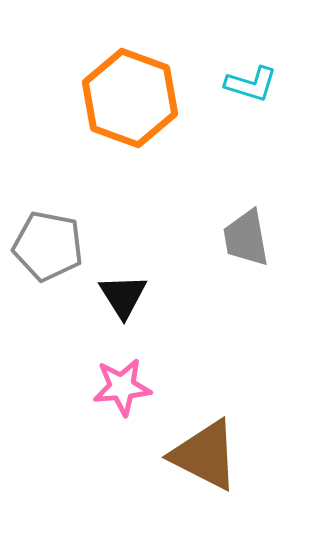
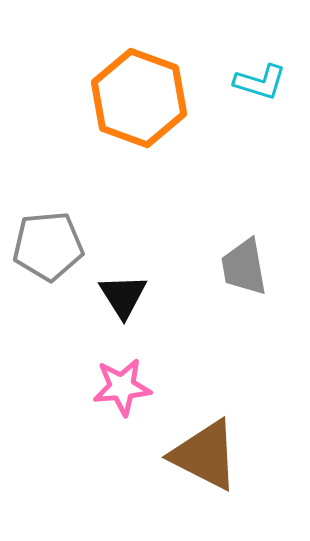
cyan L-shape: moved 9 px right, 2 px up
orange hexagon: moved 9 px right
gray trapezoid: moved 2 px left, 29 px down
gray pentagon: rotated 16 degrees counterclockwise
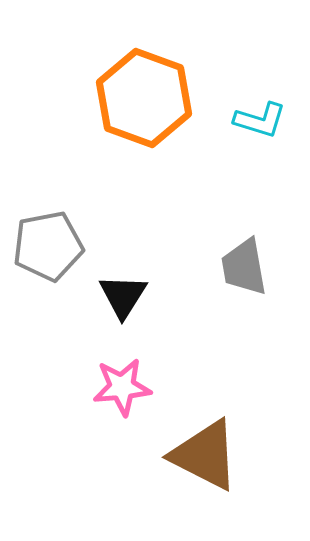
cyan L-shape: moved 38 px down
orange hexagon: moved 5 px right
gray pentagon: rotated 6 degrees counterclockwise
black triangle: rotated 4 degrees clockwise
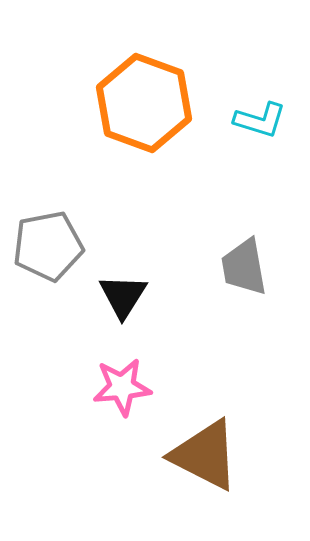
orange hexagon: moved 5 px down
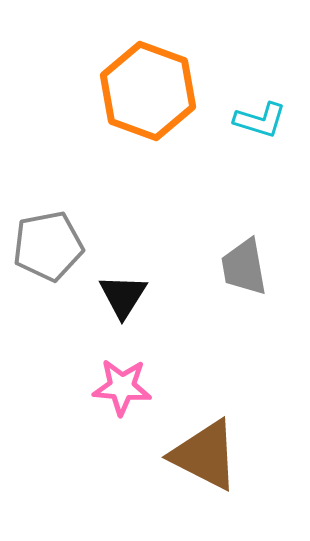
orange hexagon: moved 4 px right, 12 px up
pink star: rotated 10 degrees clockwise
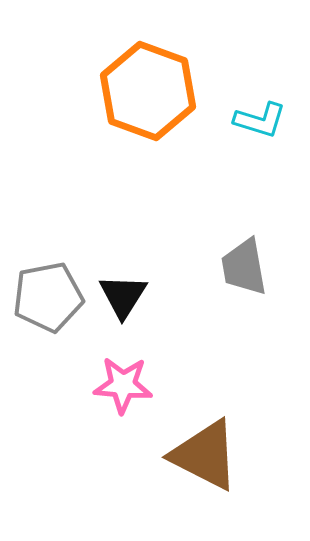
gray pentagon: moved 51 px down
pink star: moved 1 px right, 2 px up
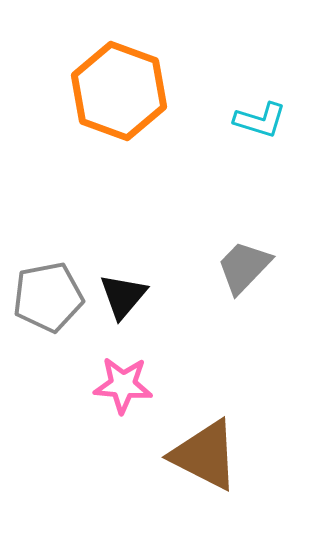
orange hexagon: moved 29 px left
gray trapezoid: rotated 54 degrees clockwise
black triangle: rotated 8 degrees clockwise
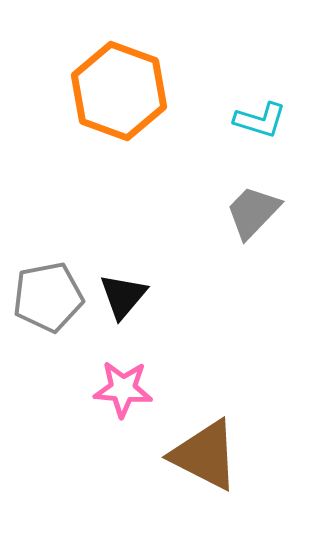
gray trapezoid: moved 9 px right, 55 px up
pink star: moved 4 px down
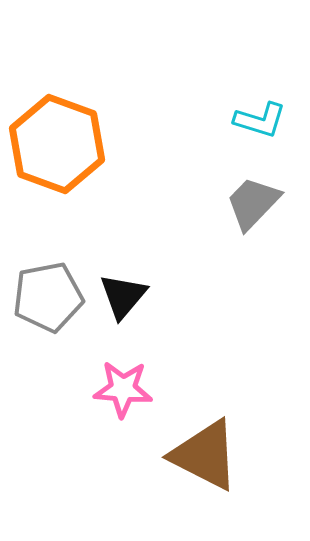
orange hexagon: moved 62 px left, 53 px down
gray trapezoid: moved 9 px up
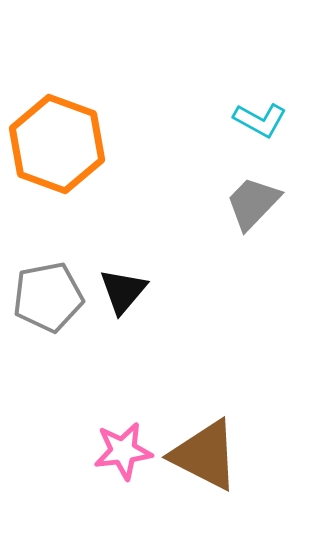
cyan L-shape: rotated 12 degrees clockwise
black triangle: moved 5 px up
pink star: moved 62 px down; rotated 12 degrees counterclockwise
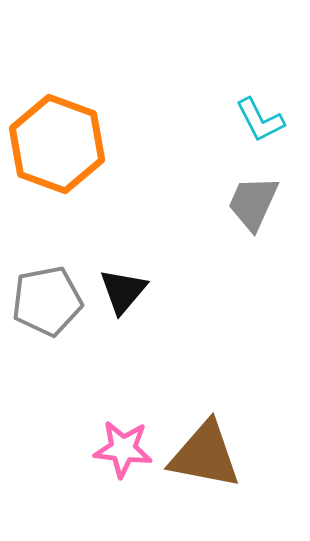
cyan L-shape: rotated 34 degrees clockwise
gray trapezoid: rotated 20 degrees counterclockwise
gray pentagon: moved 1 px left, 4 px down
pink star: moved 2 px up; rotated 14 degrees clockwise
brown triangle: rotated 16 degrees counterclockwise
